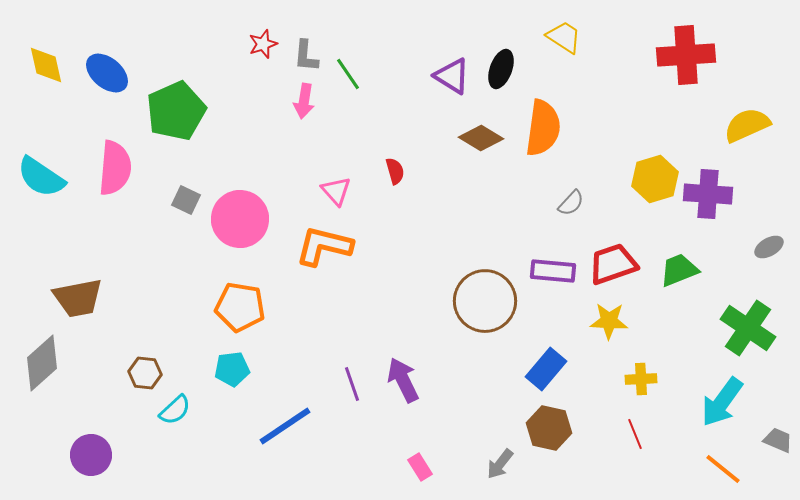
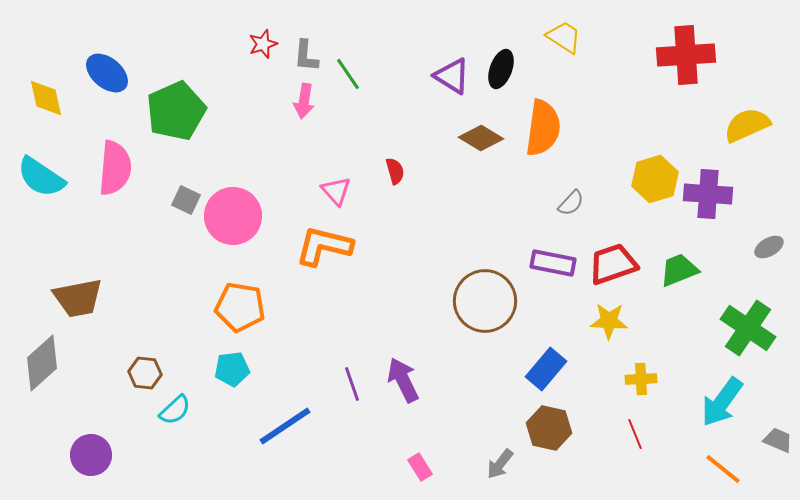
yellow diamond at (46, 65): moved 33 px down
pink circle at (240, 219): moved 7 px left, 3 px up
purple rectangle at (553, 271): moved 8 px up; rotated 6 degrees clockwise
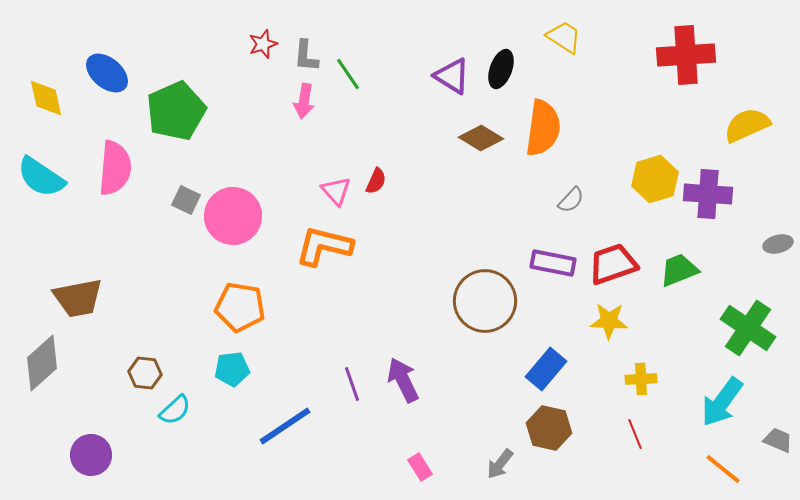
red semicircle at (395, 171): moved 19 px left, 10 px down; rotated 40 degrees clockwise
gray semicircle at (571, 203): moved 3 px up
gray ellipse at (769, 247): moved 9 px right, 3 px up; rotated 16 degrees clockwise
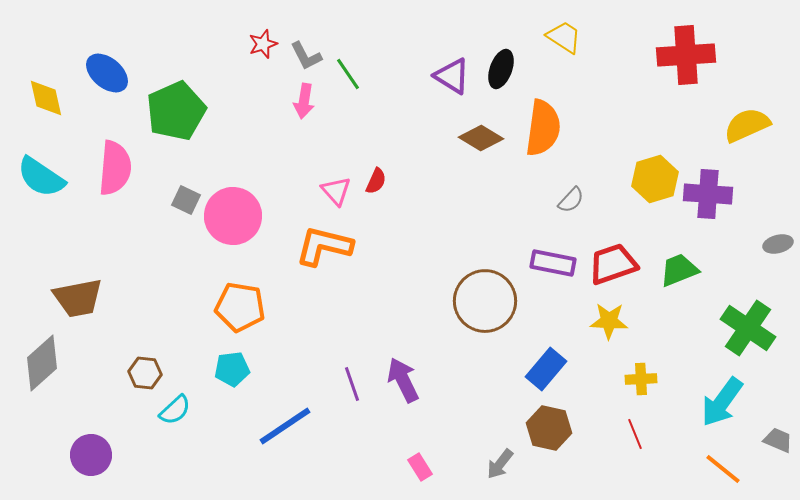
gray L-shape at (306, 56): rotated 32 degrees counterclockwise
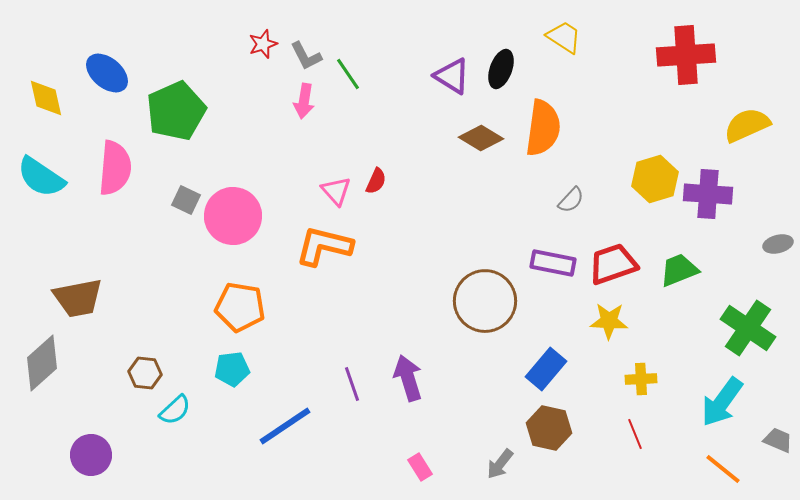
purple arrow at (403, 380): moved 5 px right, 2 px up; rotated 9 degrees clockwise
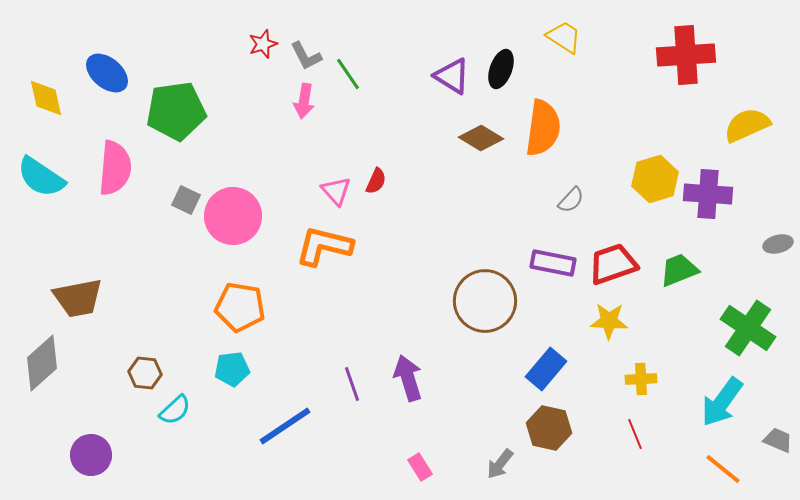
green pentagon at (176, 111): rotated 16 degrees clockwise
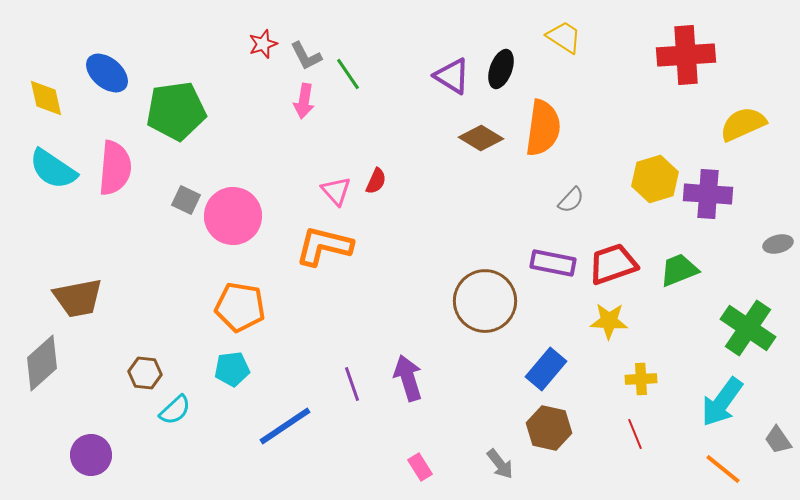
yellow semicircle at (747, 125): moved 4 px left, 1 px up
cyan semicircle at (41, 177): moved 12 px right, 8 px up
gray trapezoid at (778, 440): rotated 148 degrees counterclockwise
gray arrow at (500, 464): rotated 76 degrees counterclockwise
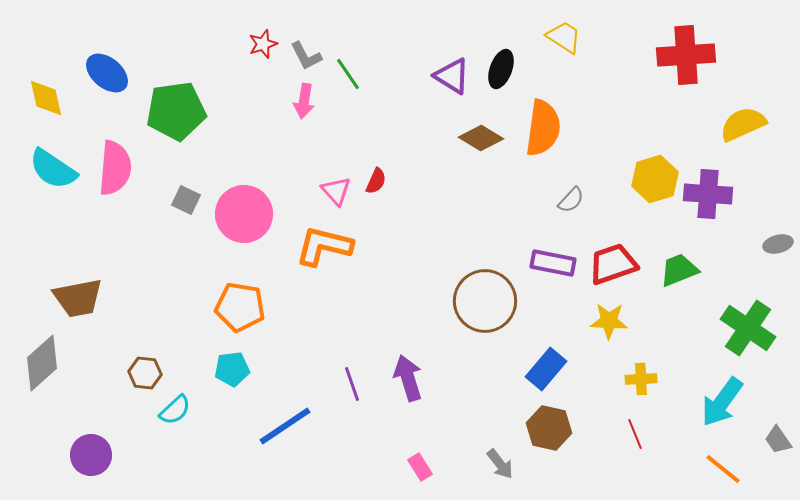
pink circle at (233, 216): moved 11 px right, 2 px up
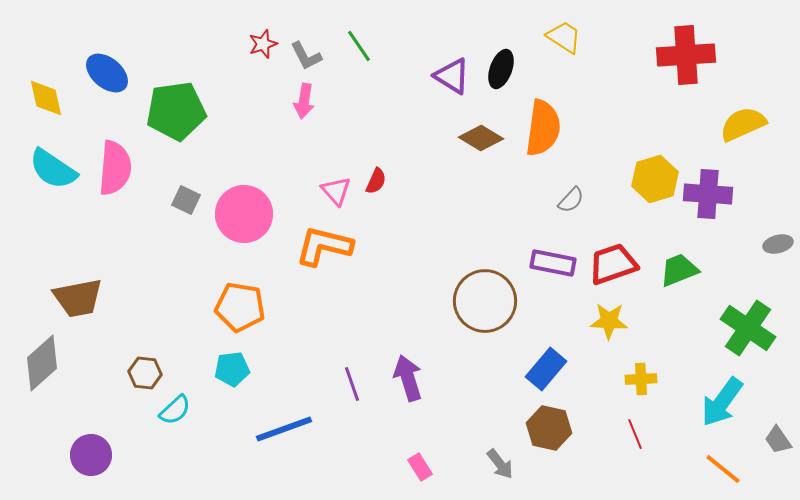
green line at (348, 74): moved 11 px right, 28 px up
blue line at (285, 426): moved 1 px left, 3 px down; rotated 14 degrees clockwise
